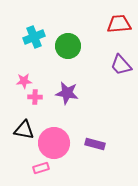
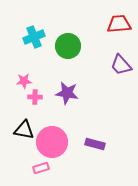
pink circle: moved 2 px left, 1 px up
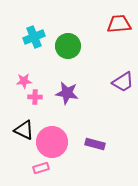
purple trapezoid: moved 2 px right, 17 px down; rotated 80 degrees counterclockwise
black triangle: rotated 15 degrees clockwise
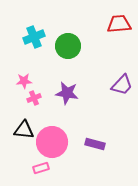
purple trapezoid: moved 1 px left, 3 px down; rotated 15 degrees counterclockwise
pink cross: moved 1 px left, 1 px down; rotated 24 degrees counterclockwise
black triangle: rotated 20 degrees counterclockwise
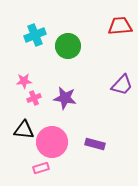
red trapezoid: moved 1 px right, 2 px down
cyan cross: moved 1 px right, 2 px up
purple star: moved 2 px left, 5 px down
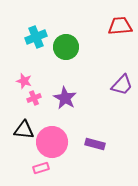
cyan cross: moved 1 px right, 2 px down
green circle: moved 2 px left, 1 px down
pink star: rotated 21 degrees clockwise
purple star: rotated 20 degrees clockwise
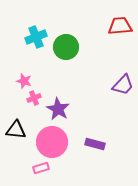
purple trapezoid: moved 1 px right
purple star: moved 7 px left, 11 px down
black triangle: moved 8 px left
